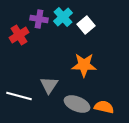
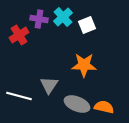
white square: moved 1 px right; rotated 18 degrees clockwise
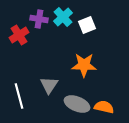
white line: rotated 60 degrees clockwise
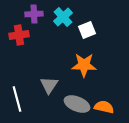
purple cross: moved 5 px left, 5 px up; rotated 12 degrees counterclockwise
white square: moved 5 px down
red cross: rotated 24 degrees clockwise
white line: moved 2 px left, 3 px down
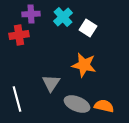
purple cross: moved 3 px left
white square: moved 1 px right, 2 px up; rotated 36 degrees counterclockwise
orange star: rotated 10 degrees clockwise
gray triangle: moved 2 px right, 2 px up
orange semicircle: moved 1 px up
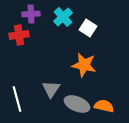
gray triangle: moved 6 px down
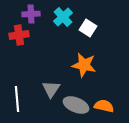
white line: rotated 10 degrees clockwise
gray ellipse: moved 1 px left, 1 px down
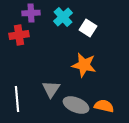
purple cross: moved 1 px up
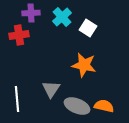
cyan cross: moved 1 px left
gray ellipse: moved 1 px right, 1 px down
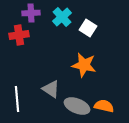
gray triangle: rotated 30 degrees counterclockwise
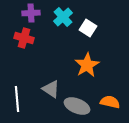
cyan cross: moved 1 px right
red cross: moved 5 px right, 3 px down; rotated 24 degrees clockwise
orange star: moved 3 px right; rotated 30 degrees clockwise
orange semicircle: moved 6 px right, 4 px up
